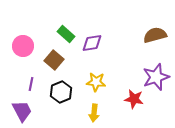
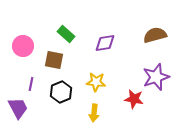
purple diamond: moved 13 px right
brown square: rotated 30 degrees counterclockwise
purple trapezoid: moved 4 px left, 3 px up
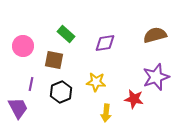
yellow arrow: moved 12 px right
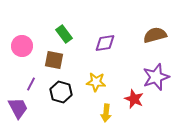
green rectangle: moved 2 px left; rotated 12 degrees clockwise
pink circle: moved 1 px left
purple line: rotated 16 degrees clockwise
black hexagon: rotated 20 degrees counterclockwise
red star: rotated 12 degrees clockwise
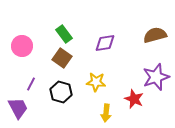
brown square: moved 8 px right, 2 px up; rotated 24 degrees clockwise
